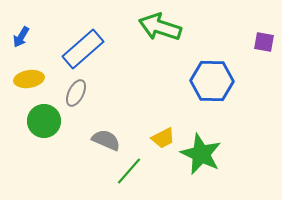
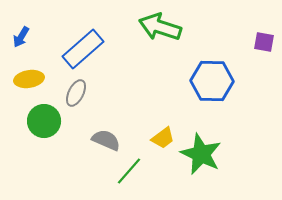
yellow trapezoid: rotated 10 degrees counterclockwise
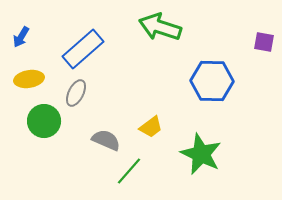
yellow trapezoid: moved 12 px left, 11 px up
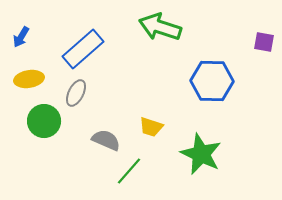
yellow trapezoid: rotated 55 degrees clockwise
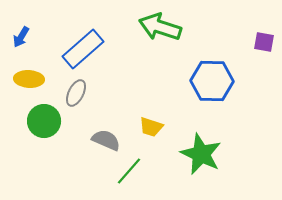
yellow ellipse: rotated 12 degrees clockwise
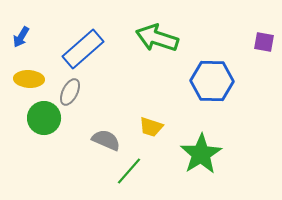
green arrow: moved 3 px left, 11 px down
gray ellipse: moved 6 px left, 1 px up
green circle: moved 3 px up
green star: rotated 15 degrees clockwise
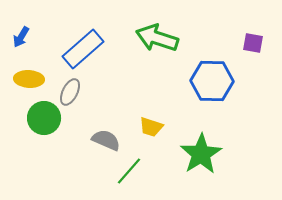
purple square: moved 11 px left, 1 px down
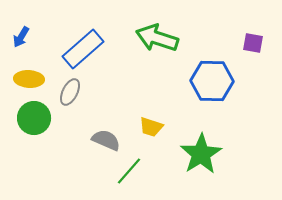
green circle: moved 10 px left
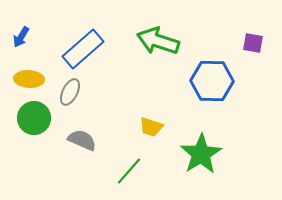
green arrow: moved 1 px right, 3 px down
gray semicircle: moved 24 px left
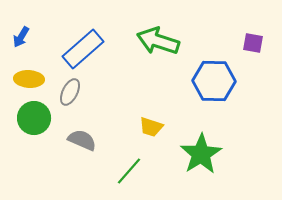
blue hexagon: moved 2 px right
